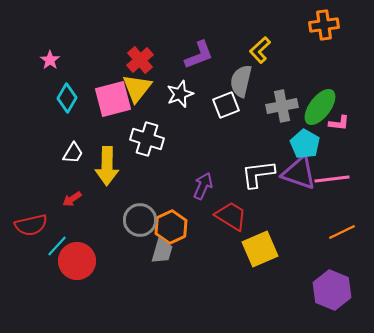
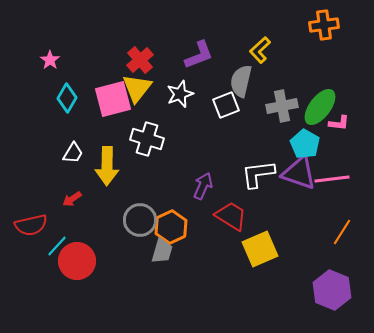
orange line: rotated 32 degrees counterclockwise
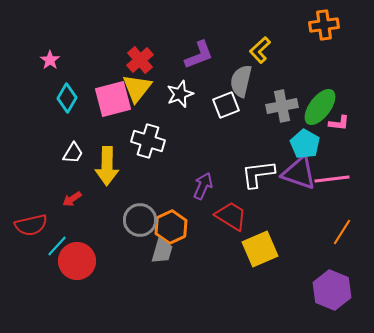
white cross: moved 1 px right, 2 px down
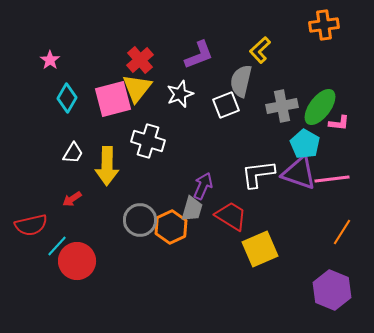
gray trapezoid: moved 30 px right, 42 px up
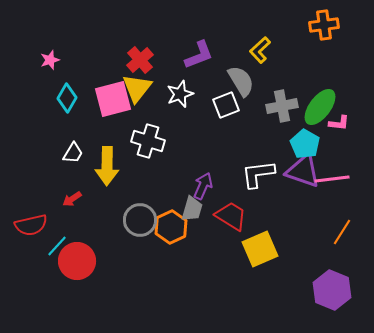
pink star: rotated 18 degrees clockwise
gray semicircle: rotated 136 degrees clockwise
purple triangle: moved 4 px right, 2 px up
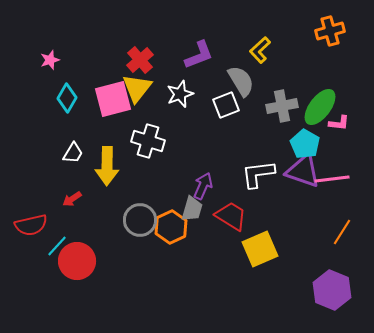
orange cross: moved 6 px right, 6 px down; rotated 8 degrees counterclockwise
